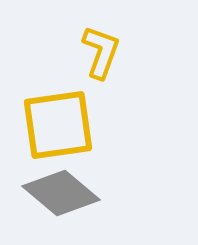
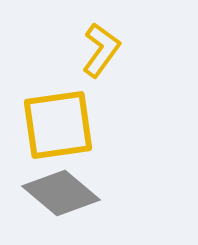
yellow L-shape: moved 2 px up; rotated 16 degrees clockwise
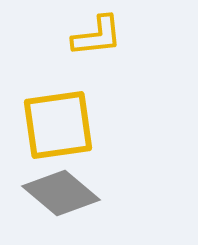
yellow L-shape: moved 4 px left, 14 px up; rotated 48 degrees clockwise
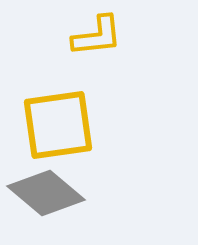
gray diamond: moved 15 px left
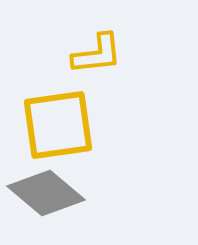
yellow L-shape: moved 18 px down
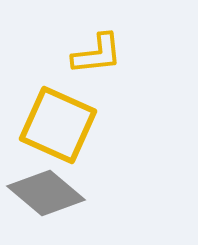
yellow square: rotated 32 degrees clockwise
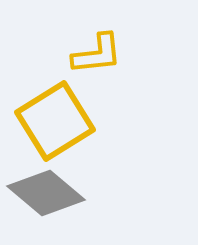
yellow square: moved 3 px left, 4 px up; rotated 34 degrees clockwise
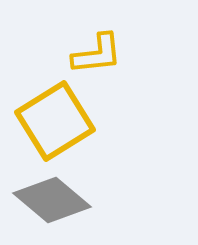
gray diamond: moved 6 px right, 7 px down
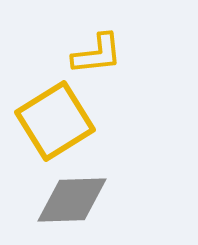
gray diamond: moved 20 px right; rotated 42 degrees counterclockwise
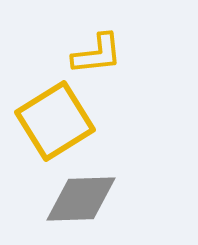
gray diamond: moved 9 px right, 1 px up
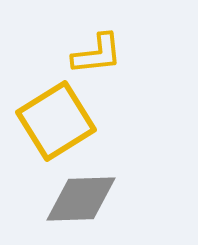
yellow square: moved 1 px right
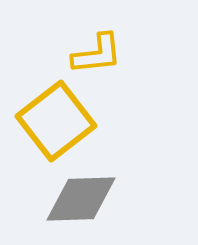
yellow square: rotated 6 degrees counterclockwise
